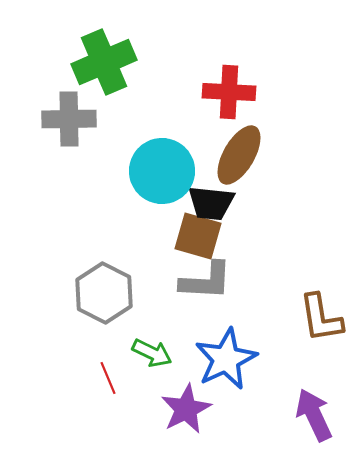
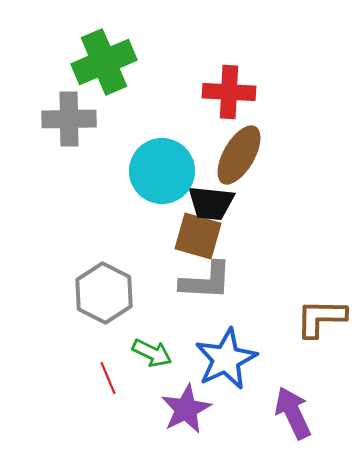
brown L-shape: rotated 100 degrees clockwise
purple arrow: moved 21 px left, 2 px up
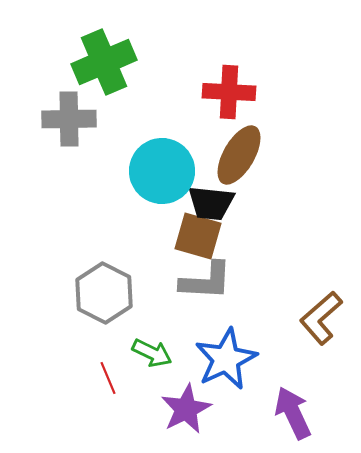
brown L-shape: rotated 42 degrees counterclockwise
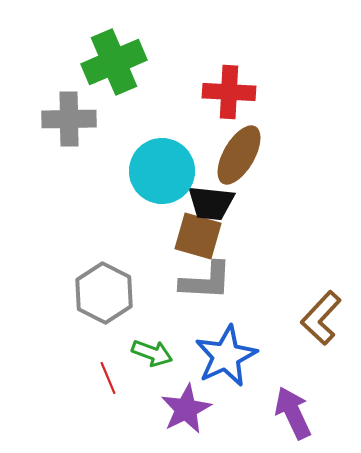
green cross: moved 10 px right
brown L-shape: rotated 6 degrees counterclockwise
green arrow: rotated 6 degrees counterclockwise
blue star: moved 3 px up
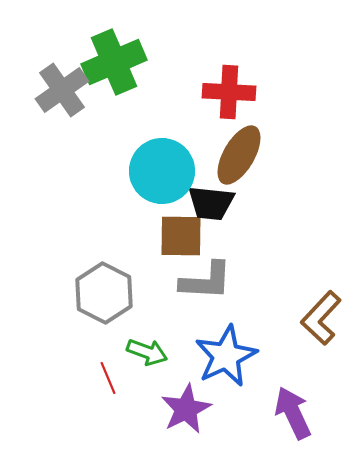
gray cross: moved 7 px left, 29 px up; rotated 34 degrees counterclockwise
brown square: moved 17 px left; rotated 15 degrees counterclockwise
green arrow: moved 5 px left, 1 px up
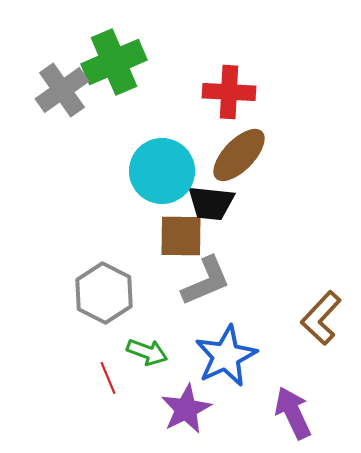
brown ellipse: rotated 14 degrees clockwise
gray L-shape: rotated 26 degrees counterclockwise
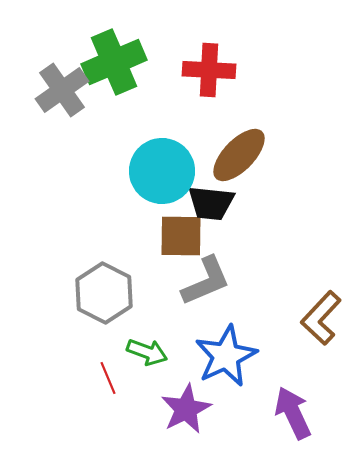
red cross: moved 20 px left, 22 px up
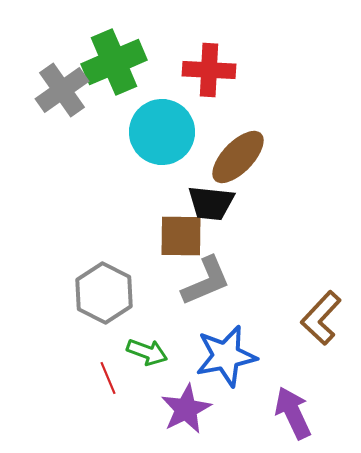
brown ellipse: moved 1 px left, 2 px down
cyan circle: moved 39 px up
blue star: rotated 14 degrees clockwise
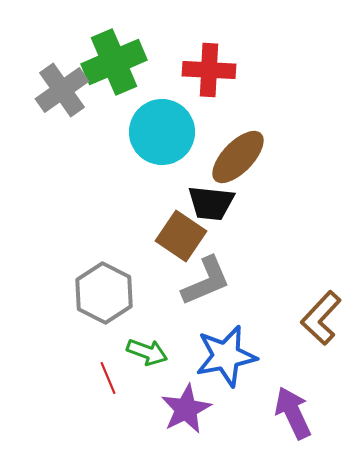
brown square: rotated 33 degrees clockwise
